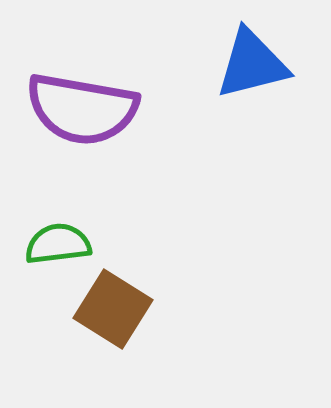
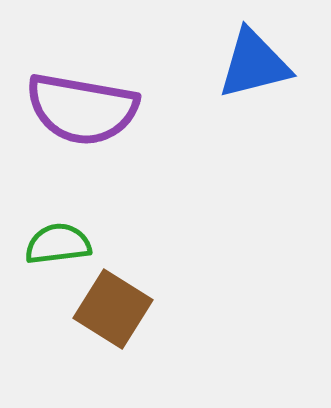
blue triangle: moved 2 px right
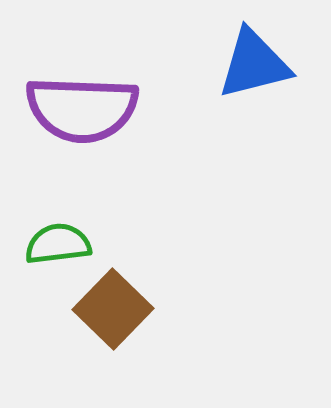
purple semicircle: rotated 8 degrees counterclockwise
brown square: rotated 12 degrees clockwise
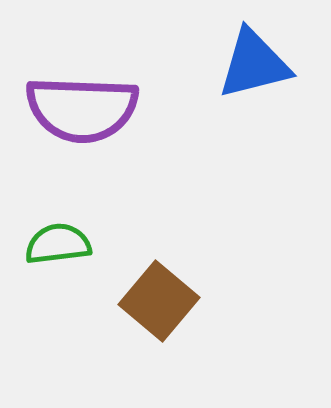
brown square: moved 46 px right, 8 px up; rotated 4 degrees counterclockwise
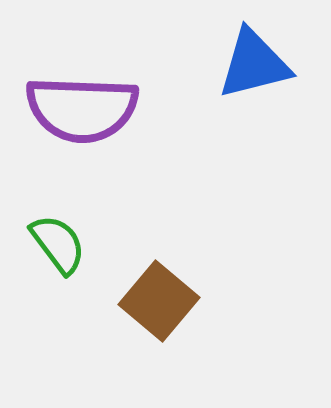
green semicircle: rotated 60 degrees clockwise
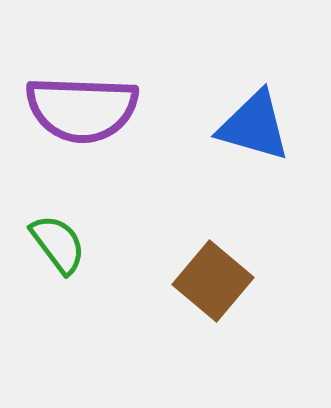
blue triangle: moved 62 px down; rotated 30 degrees clockwise
brown square: moved 54 px right, 20 px up
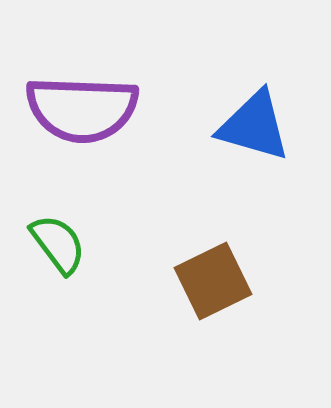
brown square: rotated 24 degrees clockwise
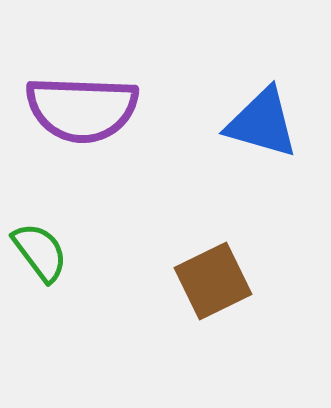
blue triangle: moved 8 px right, 3 px up
green semicircle: moved 18 px left, 8 px down
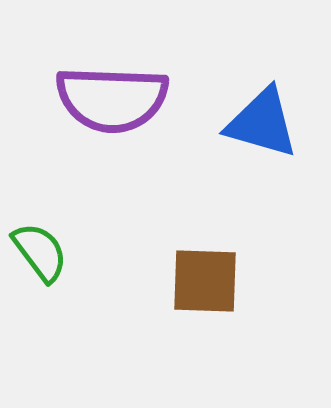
purple semicircle: moved 30 px right, 10 px up
brown square: moved 8 px left; rotated 28 degrees clockwise
